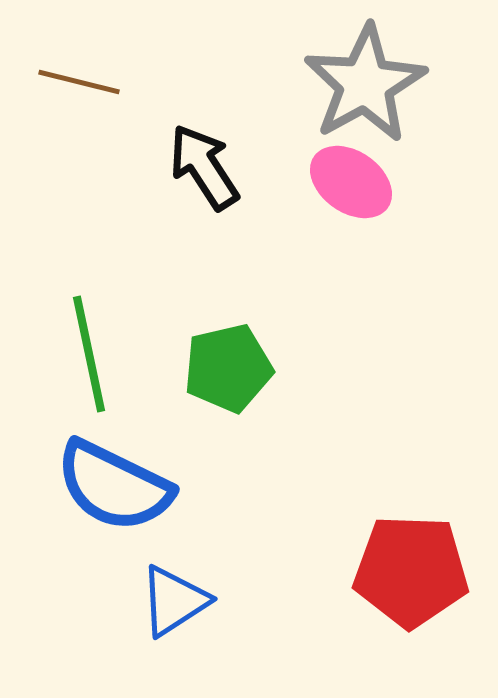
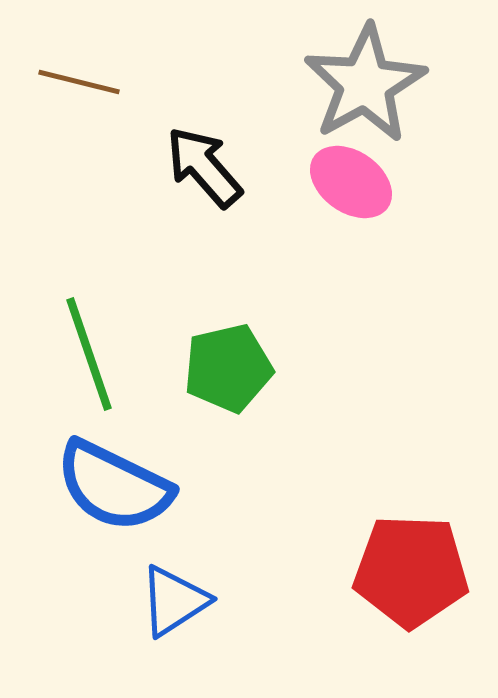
black arrow: rotated 8 degrees counterclockwise
green line: rotated 7 degrees counterclockwise
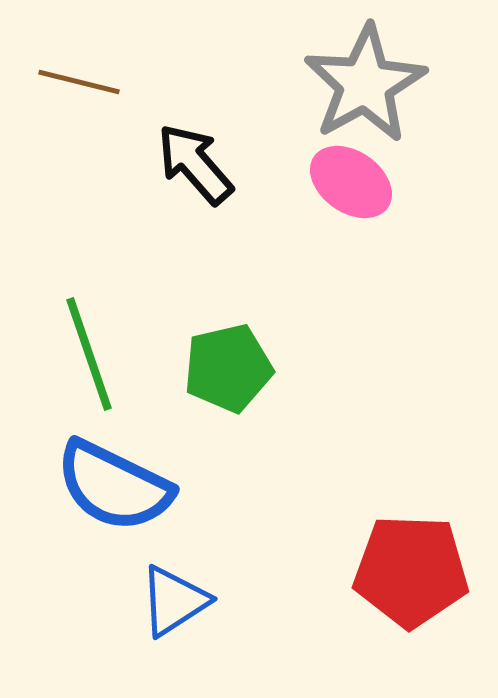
black arrow: moved 9 px left, 3 px up
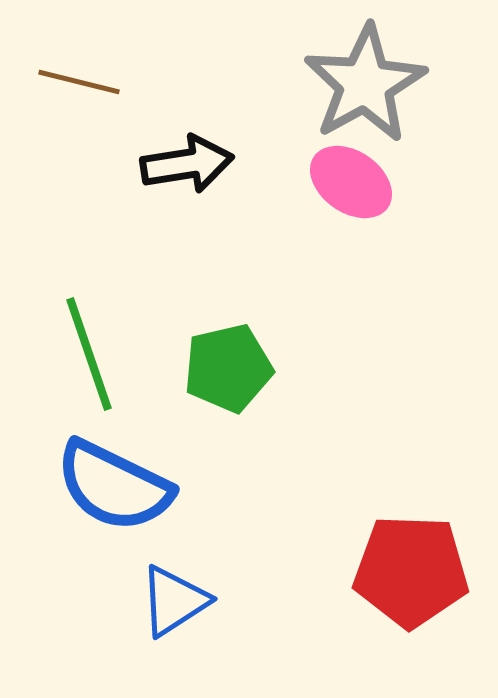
black arrow: moved 8 px left; rotated 122 degrees clockwise
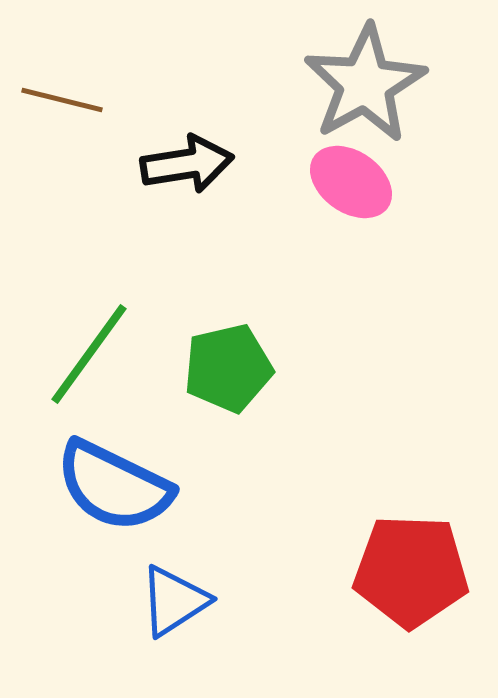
brown line: moved 17 px left, 18 px down
green line: rotated 55 degrees clockwise
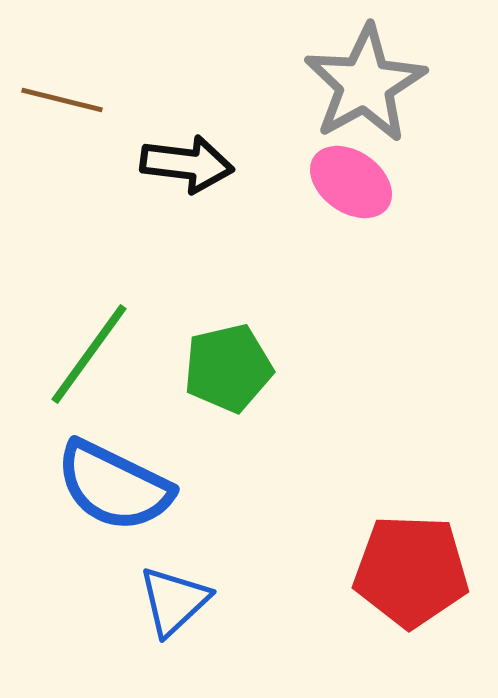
black arrow: rotated 16 degrees clockwise
blue triangle: rotated 10 degrees counterclockwise
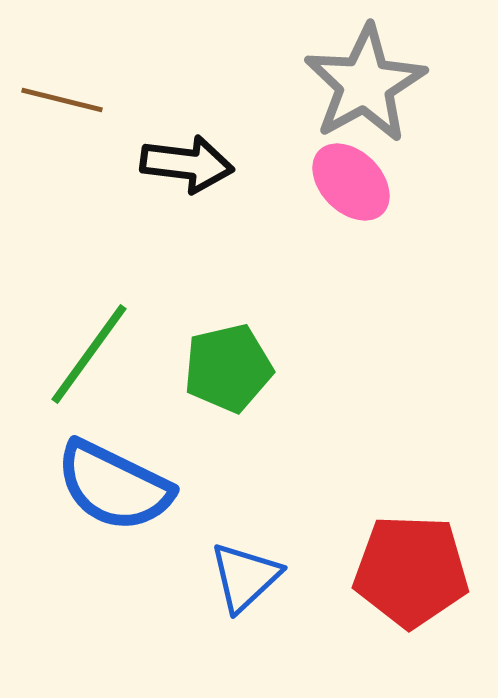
pink ellipse: rotated 10 degrees clockwise
blue triangle: moved 71 px right, 24 px up
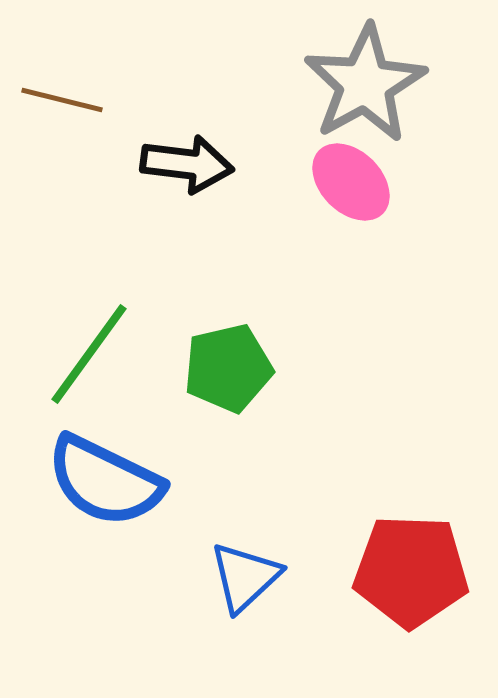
blue semicircle: moved 9 px left, 5 px up
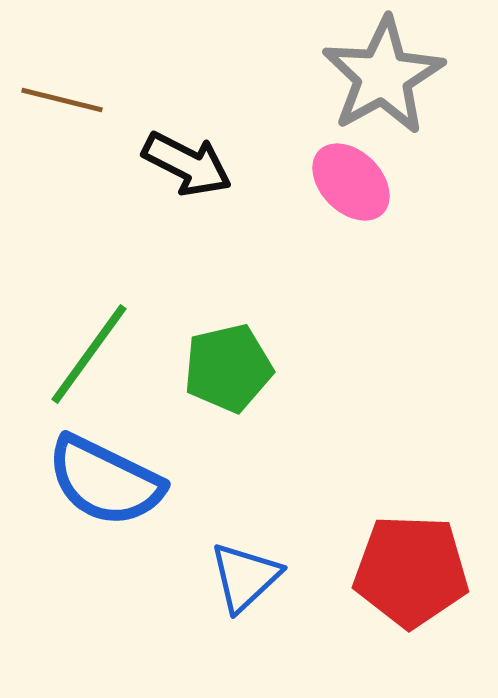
gray star: moved 18 px right, 8 px up
black arrow: rotated 20 degrees clockwise
